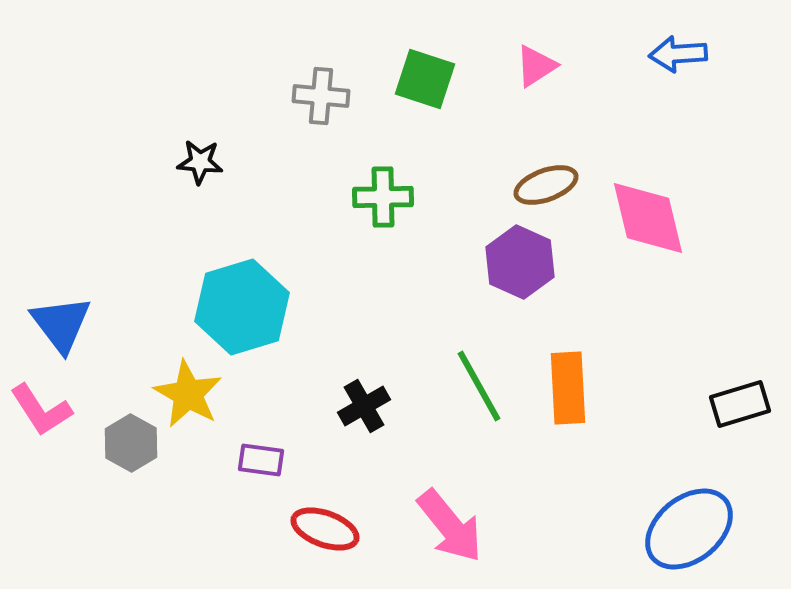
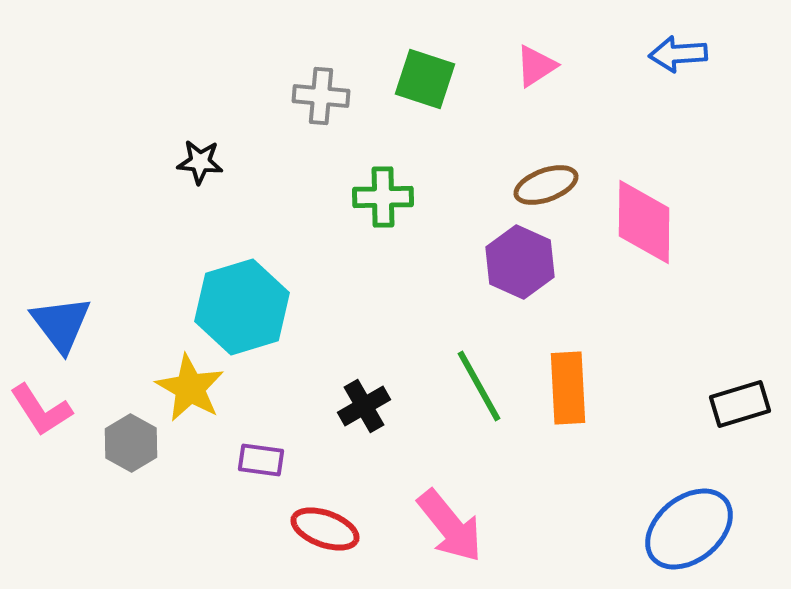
pink diamond: moved 4 px left, 4 px down; rotated 14 degrees clockwise
yellow star: moved 2 px right, 6 px up
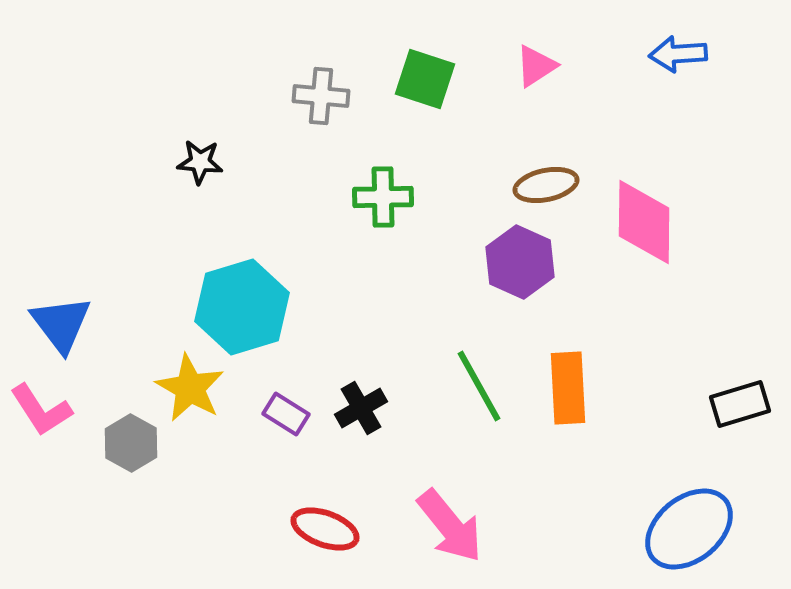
brown ellipse: rotated 8 degrees clockwise
black cross: moved 3 px left, 2 px down
purple rectangle: moved 25 px right, 46 px up; rotated 24 degrees clockwise
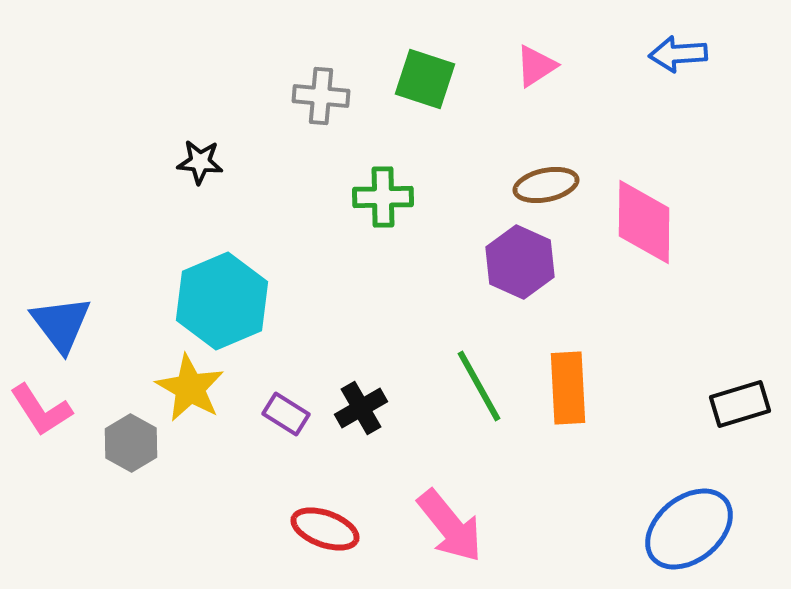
cyan hexagon: moved 20 px left, 6 px up; rotated 6 degrees counterclockwise
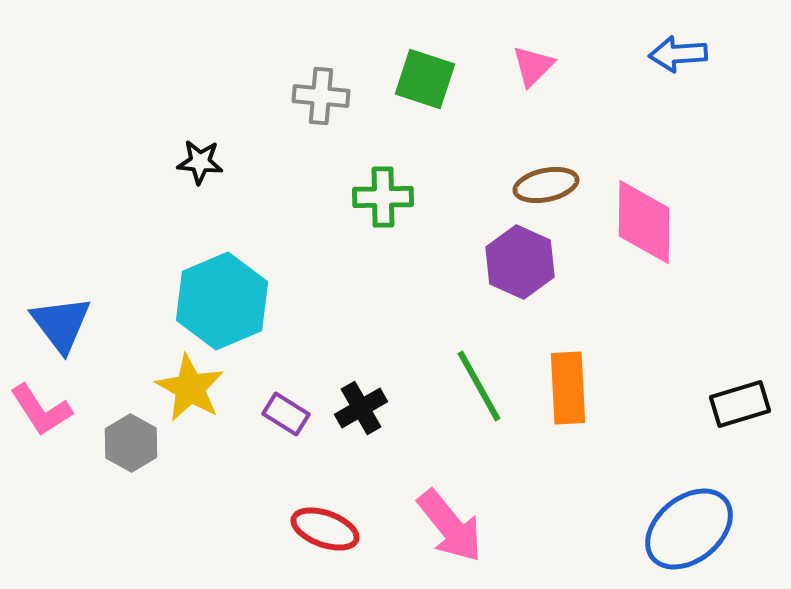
pink triangle: moved 3 px left; rotated 12 degrees counterclockwise
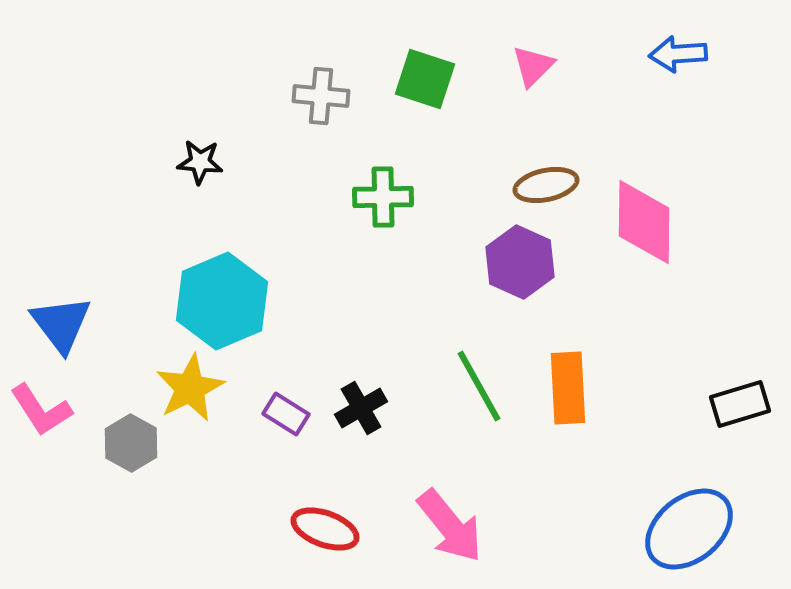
yellow star: rotated 16 degrees clockwise
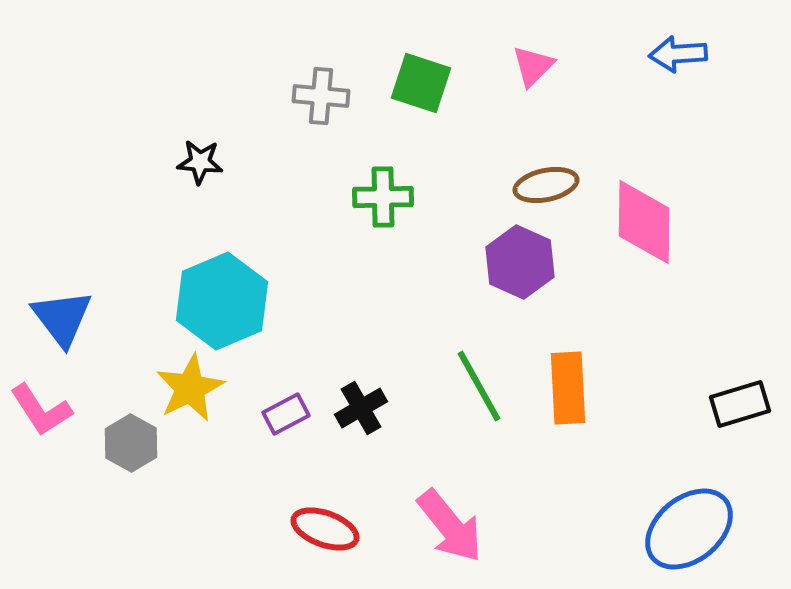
green square: moved 4 px left, 4 px down
blue triangle: moved 1 px right, 6 px up
purple rectangle: rotated 60 degrees counterclockwise
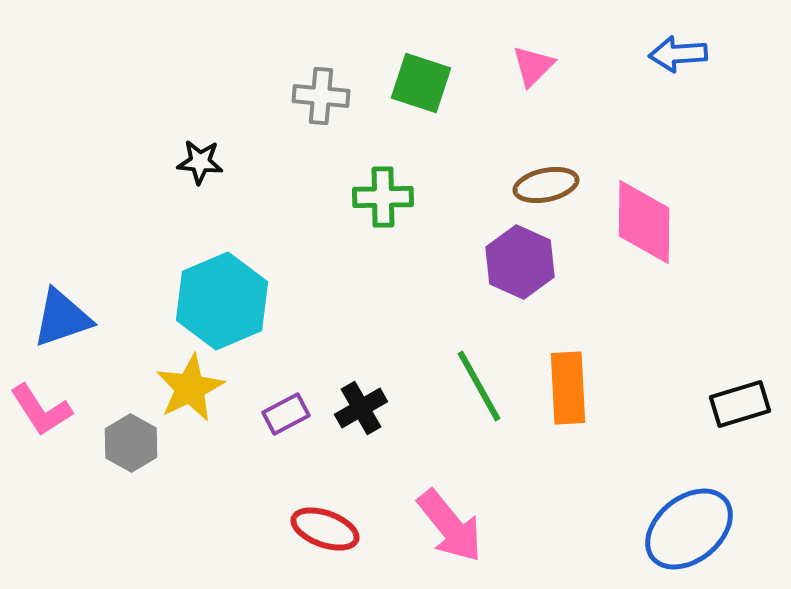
blue triangle: rotated 48 degrees clockwise
